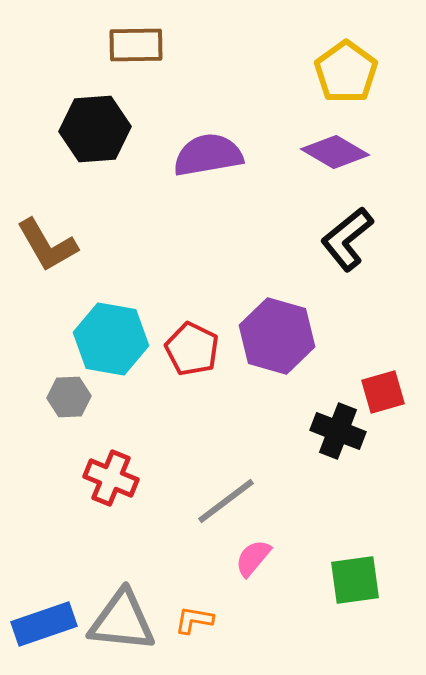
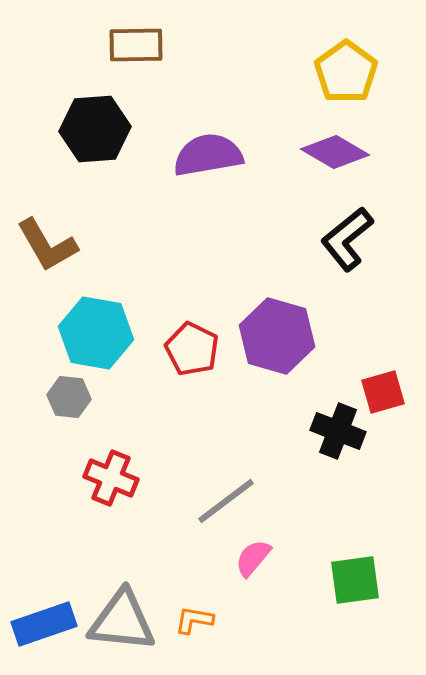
cyan hexagon: moved 15 px left, 6 px up
gray hexagon: rotated 9 degrees clockwise
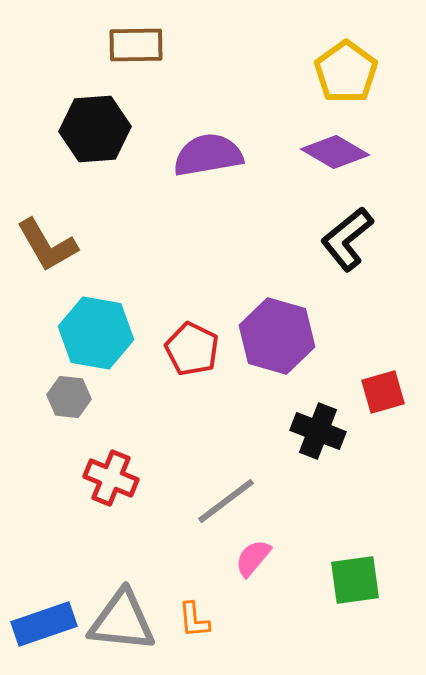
black cross: moved 20 px left
orange L-shape: rotated 105 degrees counterclockwise
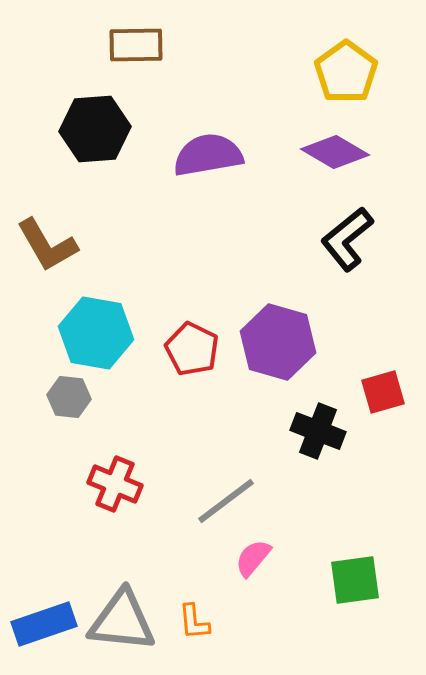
purple hexagon: moved 1 px right, 6 px down
red cross: moved 4 px right, 6 px down
orange L-shape: moved 2 px down
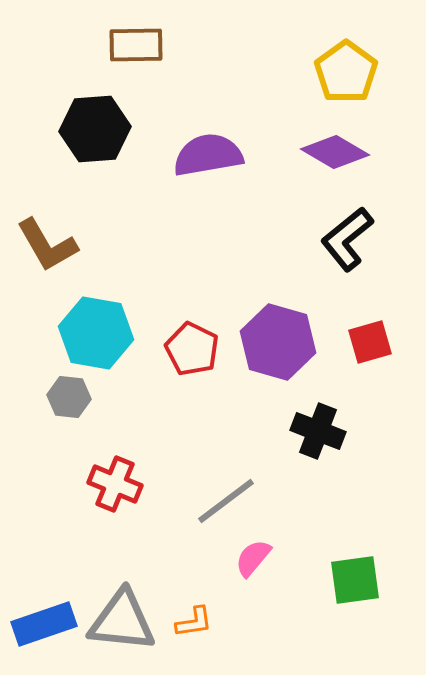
red square: moved 13 px left, 50 px up
orange L-shape: rotated 93 degrees counterclockwise
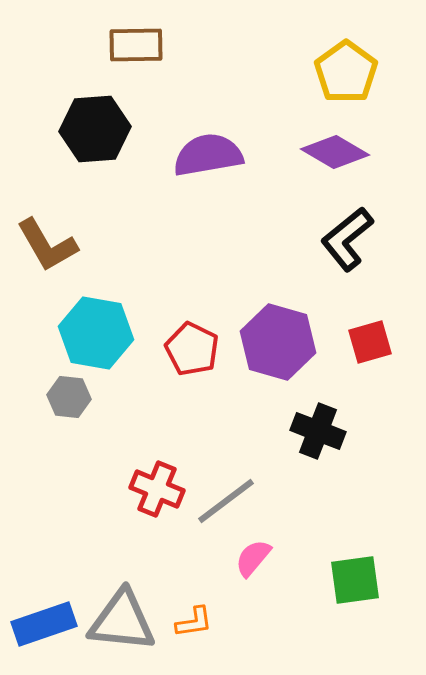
red cross: moved 42 px right, 5 px down
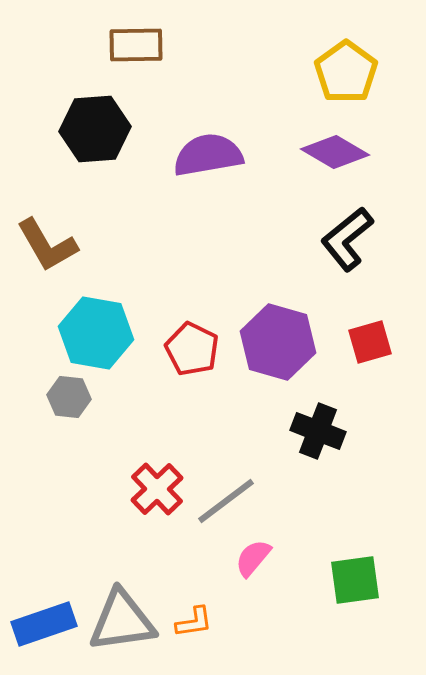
red cross: rotated 24 degrees clockwise
gray triangle: rotated 14 degrees counterclockwise
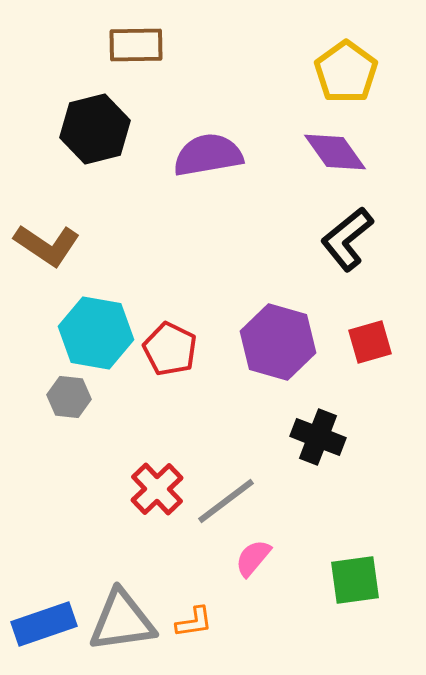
black hexagon: rotated 10 degrees counterclockwise
purple diamond: rotated 24 degrees clockwise
brown L-shape: rotated 26 degrees counterclockwise
red pentagon: moved 22 px left
black cross: moved 6 px down
